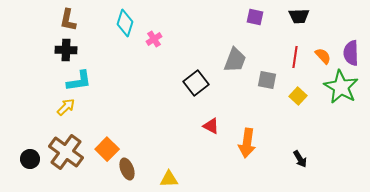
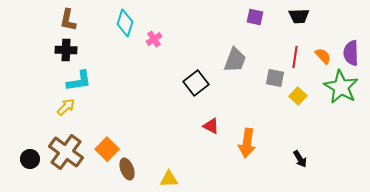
gray square: moved 8 px right, 2 px up
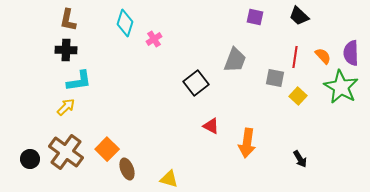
black trapezoid: rotated 45 degrees clockwise
yellow triangle: rotated 18 degrees clockwise
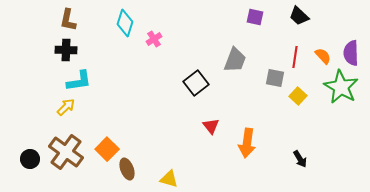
red triangle: rotated 24 degrees clockwise
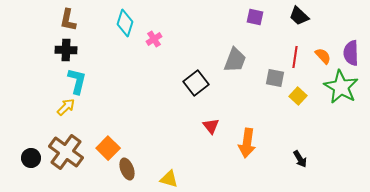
cyan L-shape: moved 2 px left; rotated 68 degrees counterclockwise
orange square: moved 1 px right, 1 px up
black circle: moved 1 px right, 1 px up
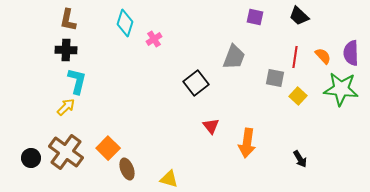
gray trapezoid: moved 1 px left, 3 px up
green star: moved 2 px down; rotated 24 degrees counterclockwise
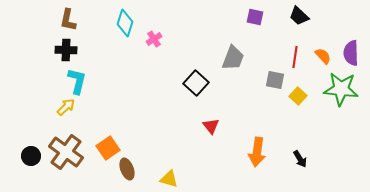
gray trapezoid: moved 1 px left, 1 px down
gray square: moved 2 px down
black square: rotated 10 degrees counterclockwise
orange arrow: moved 10 px right, 9 px down
orange square: rotated 10 degrees clockwise
black circle: moved 2 px up
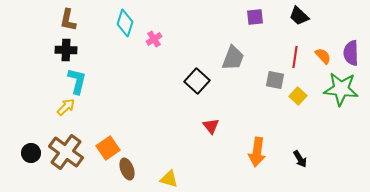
purple square: rotated 18 degrees counterclockwise
black square: moved 1 px right, 2 px up
black circle: moved 3 px up
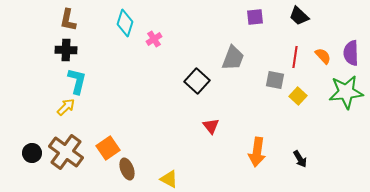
green star: moved 5 px right, 3 px down; rotated 12 degrees counterclockwise
black circle: moved 1 px right
yellow triangle: rotated 12 degrees clockwise
